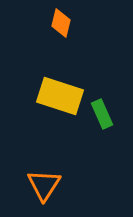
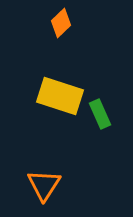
orange diamond: rotated 32 degrees clockwise
green rectangle: moved 2 px left
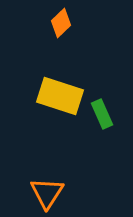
green rectangle: moved 2 px right
orange triangle: moved 3 px right, 8 px down
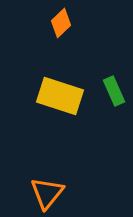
green rectangle: moved 12 px right, 23 px up
orange triangle: rotated 6 degrees clockwise
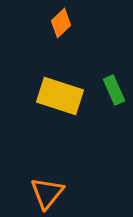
green rectangle: moved 1 px up
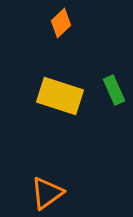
orange triangle: rotated 15 degrees clockwise
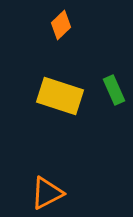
orange diamond: moved 2 px down
orange triangle: rotated 9 degrees clockwise
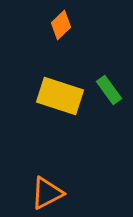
green rectangle: moved 5 px left; rotated 12 degrees counterclockwise
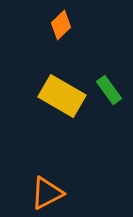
yellow rectangle: moved 2 px right; rotated 12 degrees clockwise
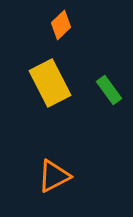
yellow rectangle: moved 12 px left, 13 px up; rotated 33 degrees clockwise
orange triangle: moved 7 px right, 17 px up
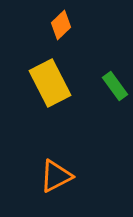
green rectangle: moved 6 px right, 4 px up
orange triangle: moved 2 px right
